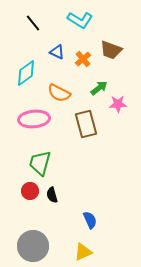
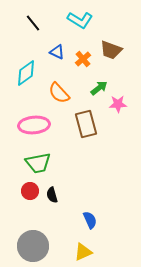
orange semicircle: rotated 20 degrees clockwise
pink ellipse: moved 6 px down
green trapezoid: moved 2 px left; rotated 116 degrees counterclockwise
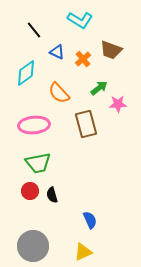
black line: moved 1 px right, 7 px down
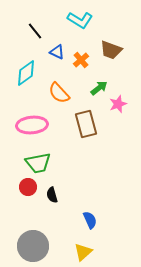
black line: moved 1 px right, 1 px down
orange cross: moved 2 px left, 1 px down
pink star: rotated 18 degrees counterclockwise
pink ellipse: moved 2 px left
red circle: moved 2 px left, 4 px up
yellow triangle: rotated 18 degrees counterclockwise
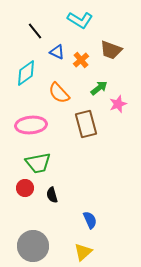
pink ellipse: moved 1 px left
red circle: moved 3 px left, 1 px down
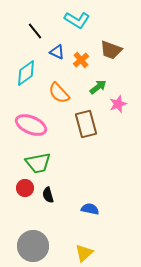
cyan L-shape: moved 3 px left
green arrow: moved 1 px left, 1 px up
pink ellipse: rotated 28 degrees clockwise
black semicircle: moved 4 px left
blue semicircle: moved 11 px up; rotated 54 degrees counterclockwise
yellow triangle: moved 1 px right, 1 px down
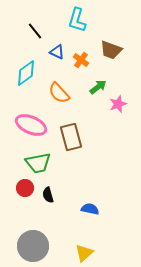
cyan L-shape: rotated 75 degrees clockwise
orange cross: rotated 14 degrees counterclockwise
brown rectangle: moved 15 px left, 13 px down
